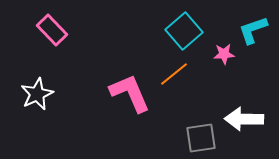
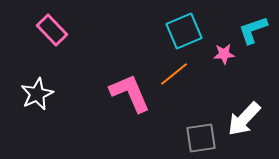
cyan square: rotated 18 degrees clockwise
white arrow: rotated 48 degrees counterclockwise
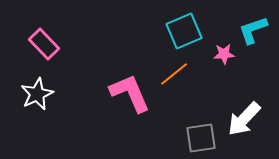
pink rectangle: moved 8 px left, 14 px down
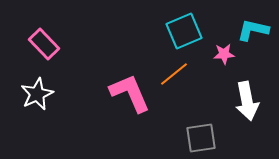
cyan L-shape: rotated 32 degrees clockwise
white arrow: moved 3 px right, 18 px up; rotated 54 degrees counterclockwise
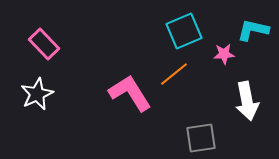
pink L-shape: rotated 9 degrees counterclockwise
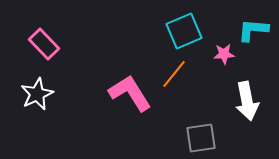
cyan L-shape: rotated 8 degrees counterclockwise
orange line: rotated 12 degrees counterclockwise
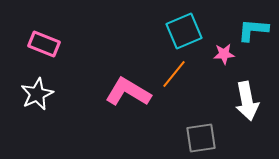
pink rectangle: rotated 24 degrees counterclockwise
pink L-shape: moved 2 px left, 1 px up; rotated 27 degrees counterclockwise
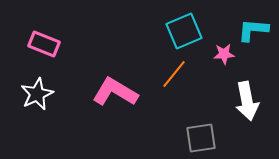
pink L-shape: moved 13 px left
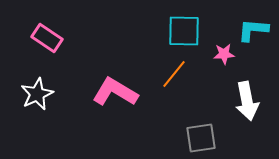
cyan square: rotated 24 degrees clockwise
pink rectangle: moved 3 px right, 6 px up; rotated 12 degrees clockwise
